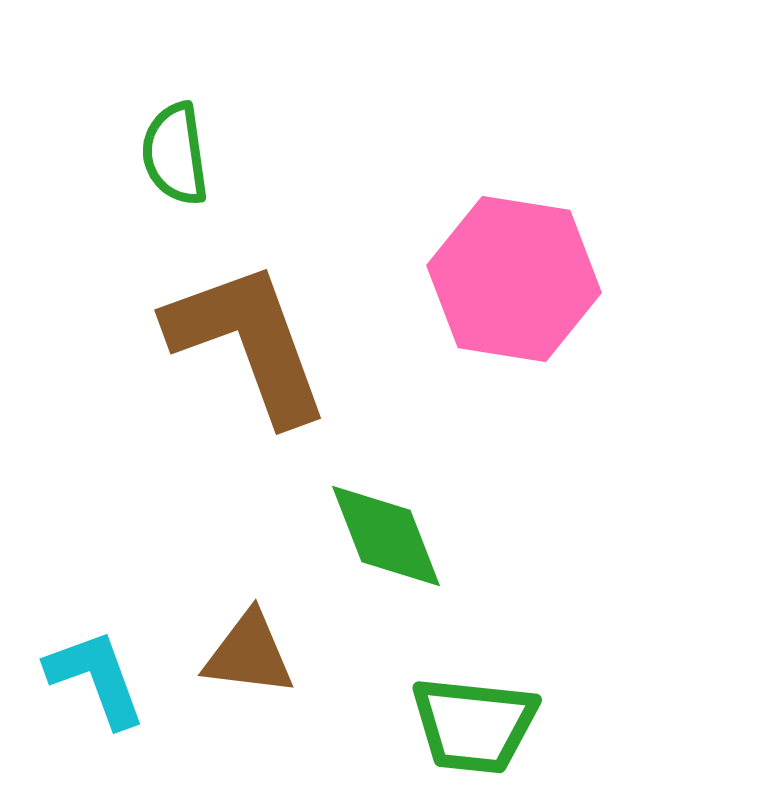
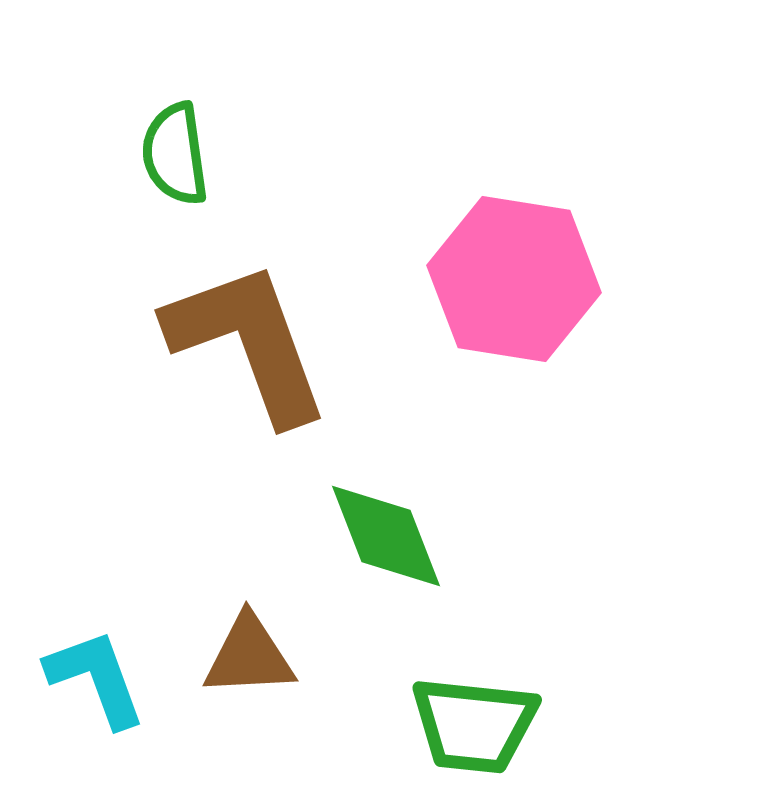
brown triangle: moved 2 px down; rotated 10 degrees counterclockwise
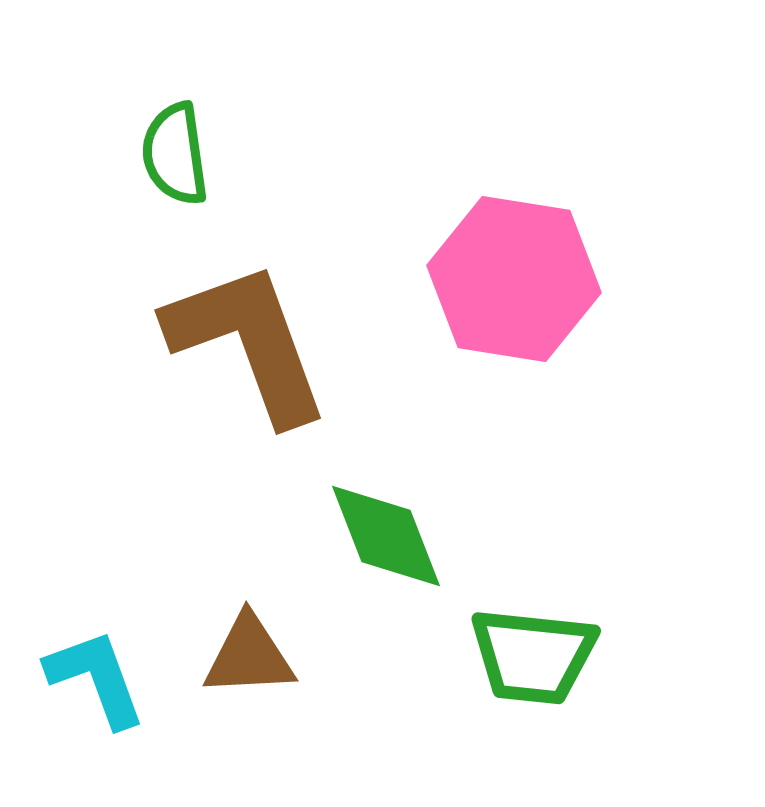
green trapezoid: moved 59 px right, 69 px up
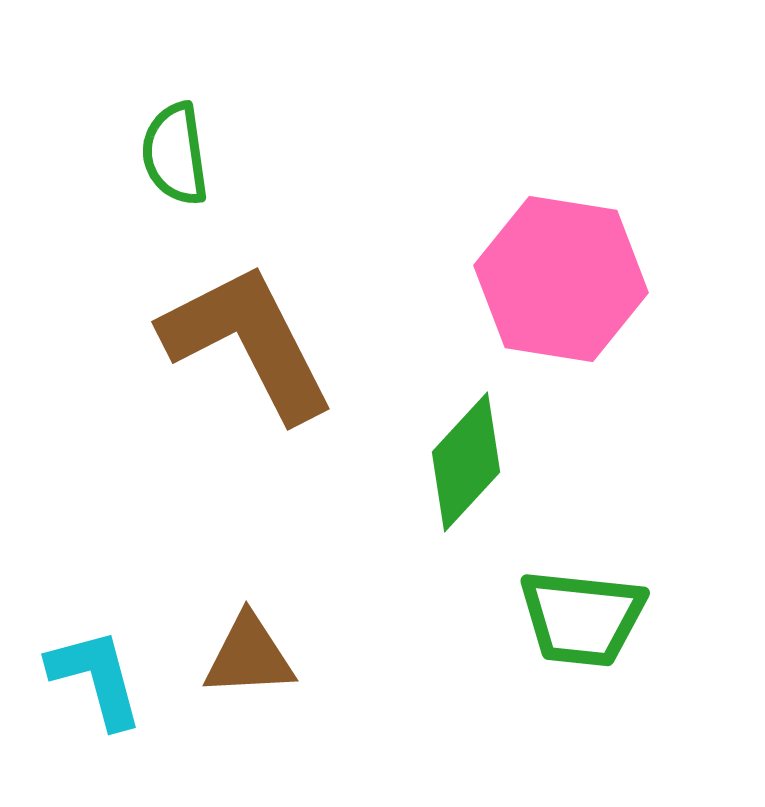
pink hexagon: moved 47 px right
brown L-shape: rotated 7 degrees counterclockwise
green diamond: moved 80 px right, 74 px up; rotated 64 degrees clockwise
green trapezoid: moved 49 px right, 38 px up
cyan L-shape: rotated 5 degrees clockwise
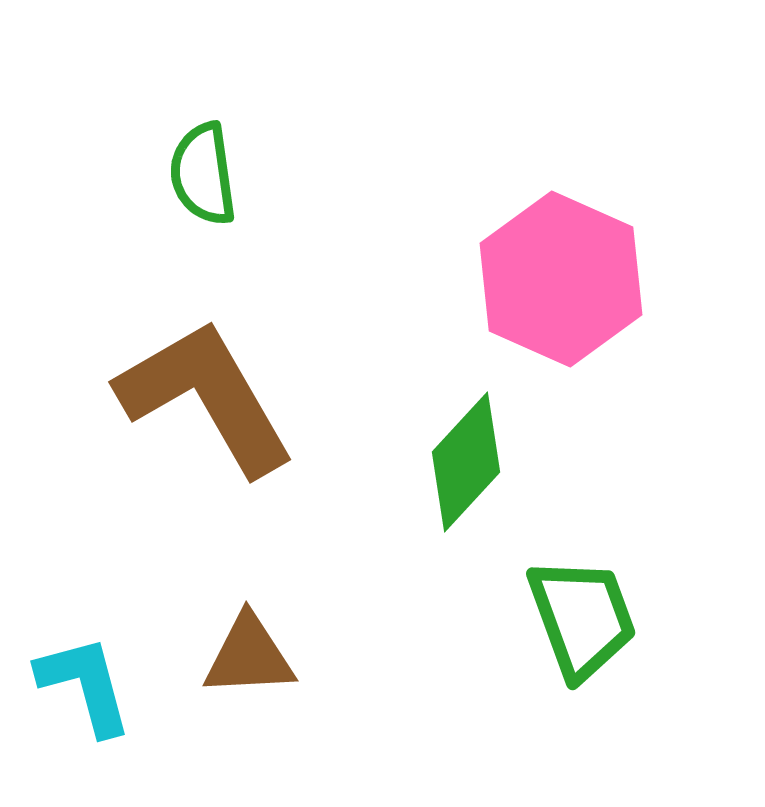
green semicircle: moved 28 px right, 20 px down
pink hexagon: rotated 15 degrees clockwise
brown L-shape: moved 42 px left, 55 px down; rotated 3 degrees counterclockwise
green trapezoid: rotated 116 degrees counterclockwise
cyan L-shape: moved 11 px left, 7 px down
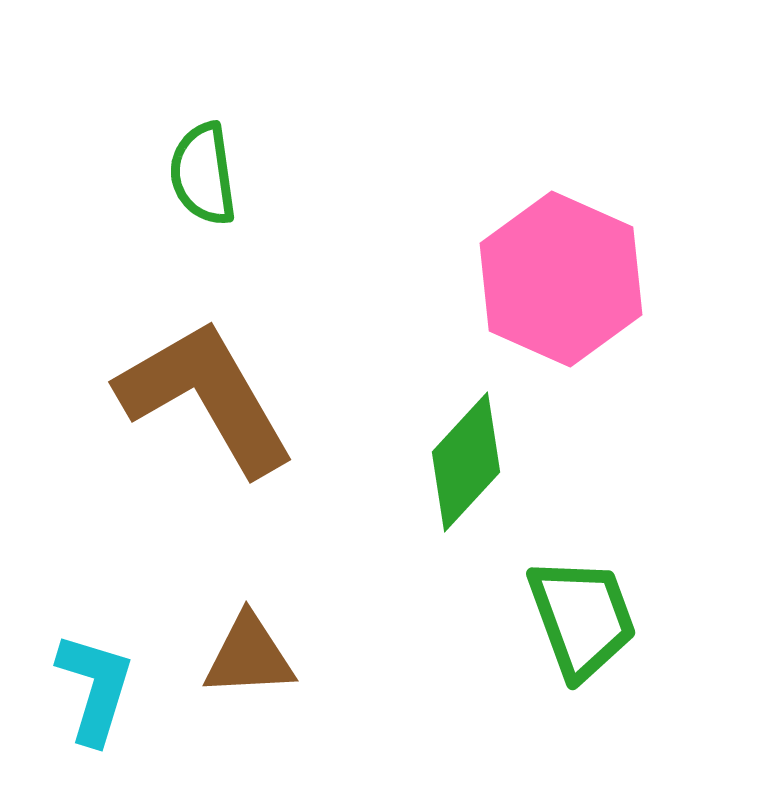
cyan L-shape: moved 10 px right, 3 px down; rotated 32 degrees clockwise
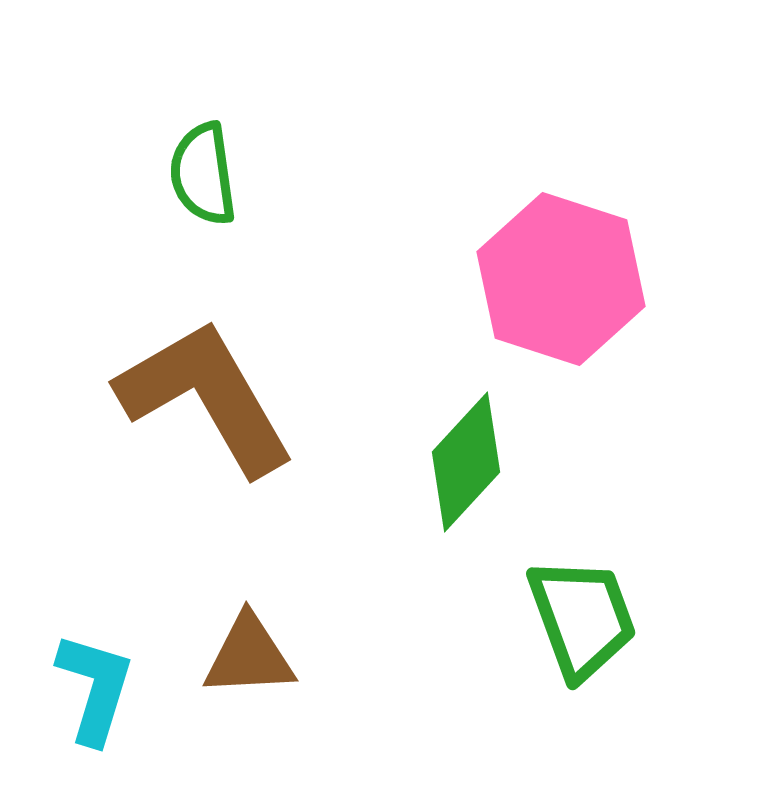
pink hexagon: rotated 6 degrees counterclockwise
